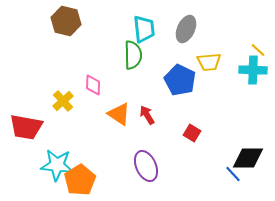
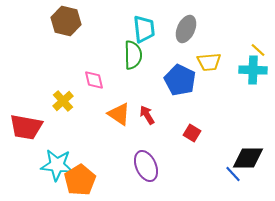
pink diamond: moved 1 px right, 5 px up; rotated 15 degrees counterclockwise
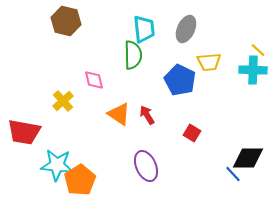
red trapezoid: moved 2 px left, 5 px down
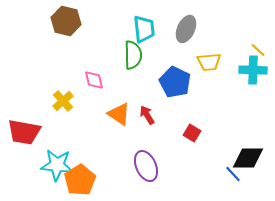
blue pentagon: moved 5 px left, 2 px down
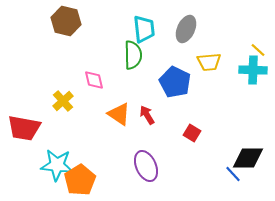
red trapezoid: moved 4 px up
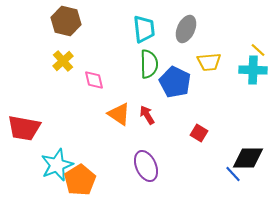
green semicircle: moved 16 px right, 9 px down
yellow cross: moved 40 px up
red square: moved 7 px right
cyan star: rotated 28 degrees counterclockwise
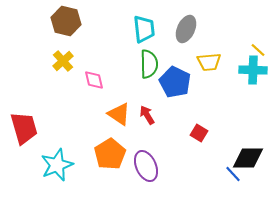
red trapezoid: rotated 116 degrees counterclockwise
orange pentagon: moved 30 px right, 26 px up
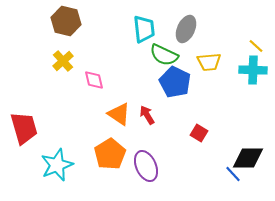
yellow line: moved 2 px left, 4 px up
green semicircle: moved 15 px right, 9 px up; rotated 116 degrees clockwise
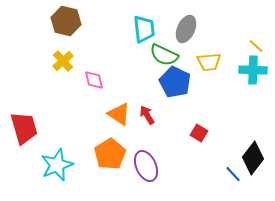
black diamond: moved 5 px right; rotated 52 degrees counterclockwise
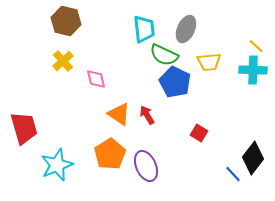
pink diamond: moved 2 px right, 1 px up
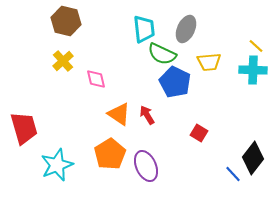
green semicircle: moved 2 px left, 1 px up
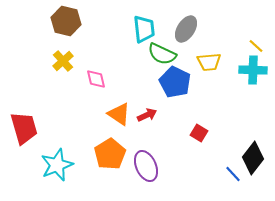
gray ellipse: rotated 8 degrees clockwise
red arrow: rotated 96 degrees clockwise
